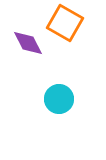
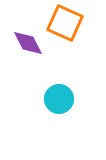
orange square: rotated 6 degrees counterclockwise
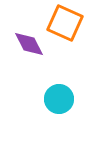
purple diamond: moved 1 px right, 1 px down
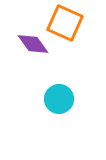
purple diamond: moved 4 px right; rotated 8 degrees counterclockwise
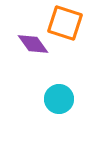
orange square: rotated 6 degrees counterclockwise
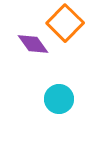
orange square: rotated 27 degrees clockwise
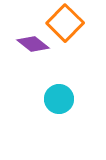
purple diamond: rotated 16 degrees counterclockwise
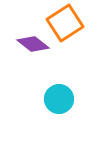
orange square: rotated 12 degrees clockwise
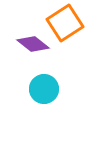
cyan circle: moved 15 px left, 10 px up
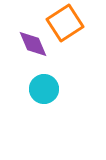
purple diamond: rotated 28 degrees clockwise
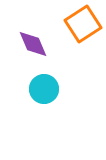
orange square: moved 18 px right, 1 px down
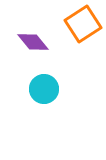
purple diamond: moved 2 px up; rotated 16 degrees counterclockwise
